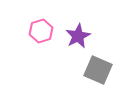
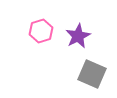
gray square: moved 6 px left, 4 px down
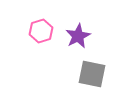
gray square: rotated 12 degrees counterclockwise
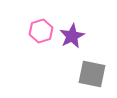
purple star: moved 6 px left
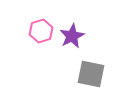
gray square: moved 1 px left
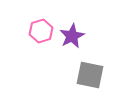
gray square: moved 1 px left, 1 px down
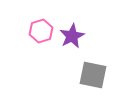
gray square: moved 3 px right
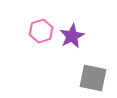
gray square: moved 3 px down
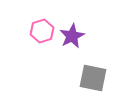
pink hexagon: moved 1 px right
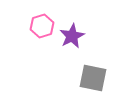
pink hexagon: moved 5 px up
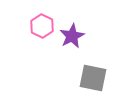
pink hexagon: rotated 15 degrees counterclockwise
